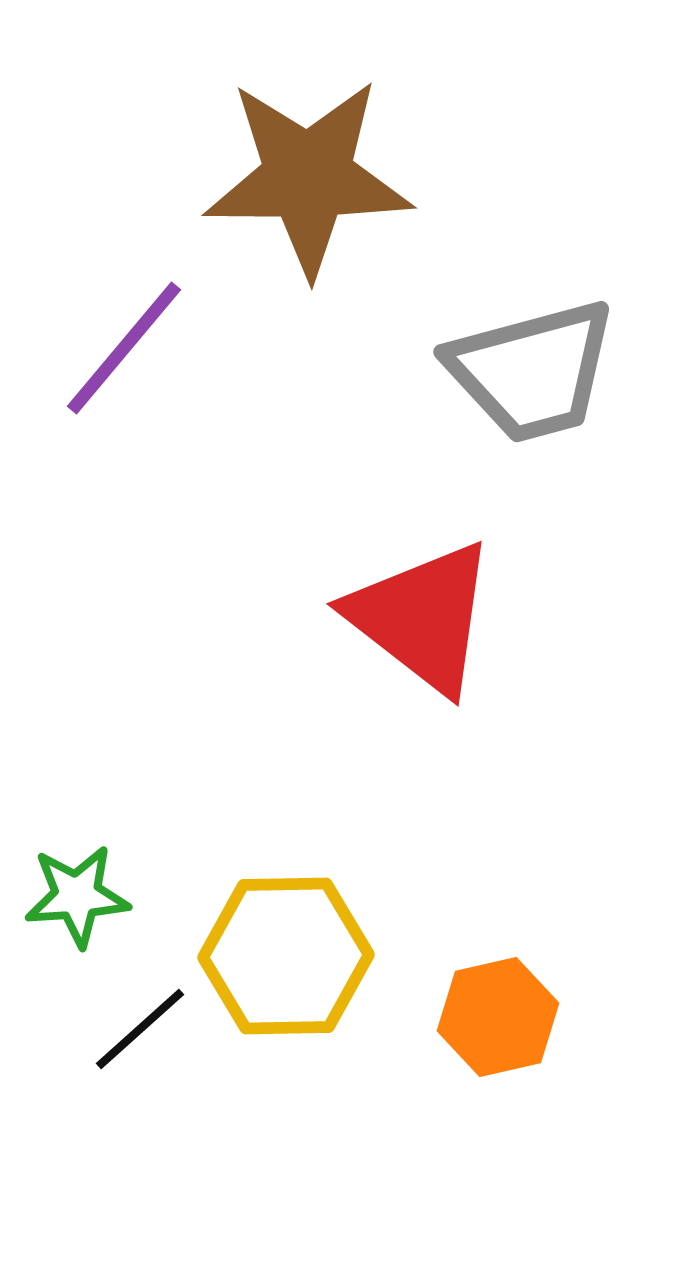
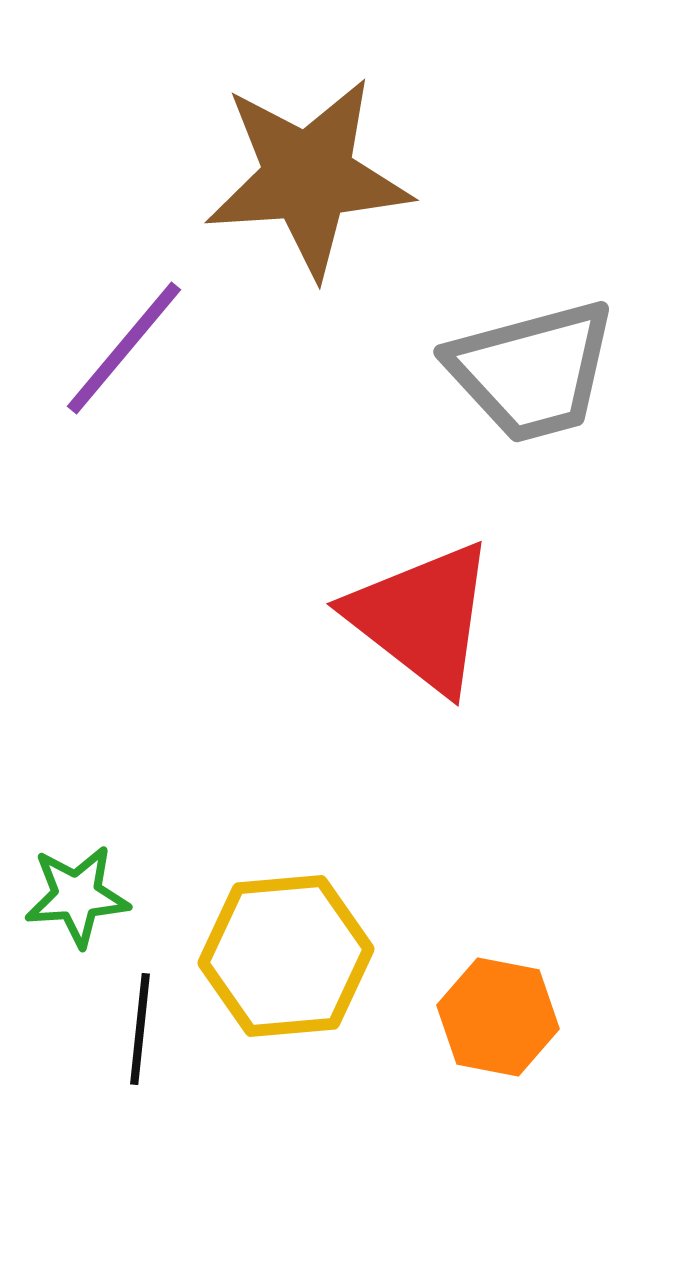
brown star: rotated 4 degrees counterclockwise
yellow hexagon: rotated 4 degrees counterclockwise
orange hexagon: rotated 24 degrees clockwise
black line: rotated 42 degrees counterclockwise
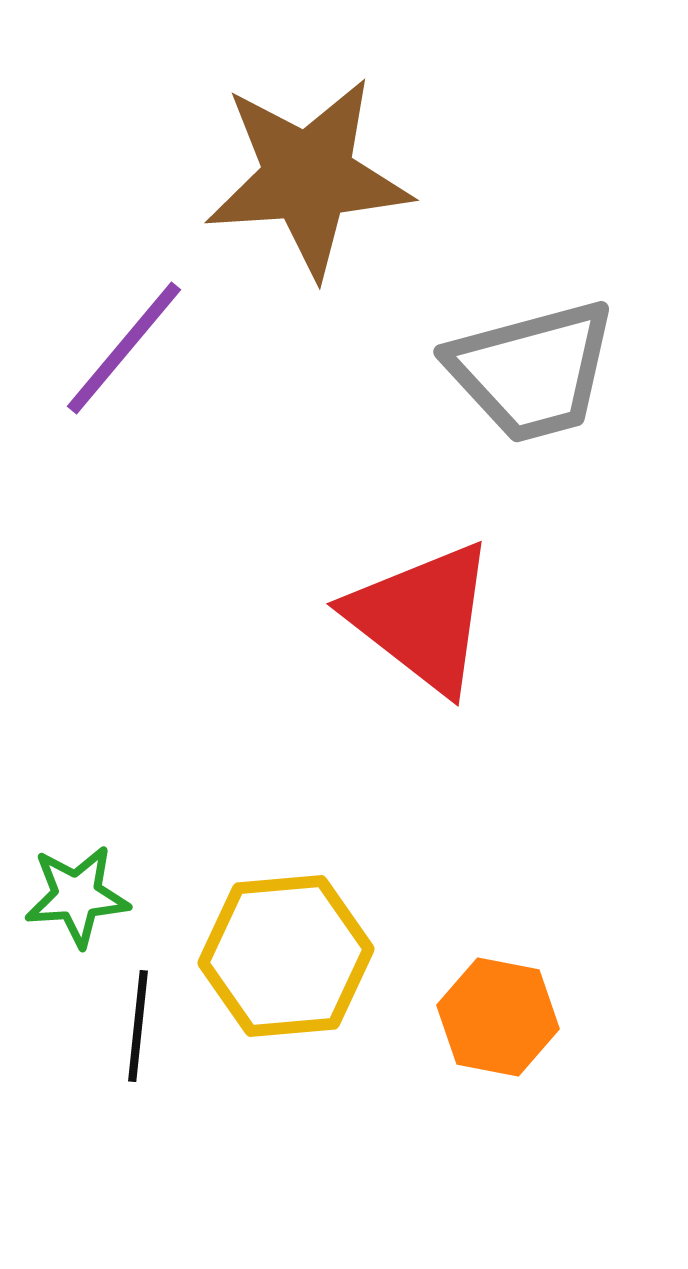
black line: moved 2 px left, 3 px up
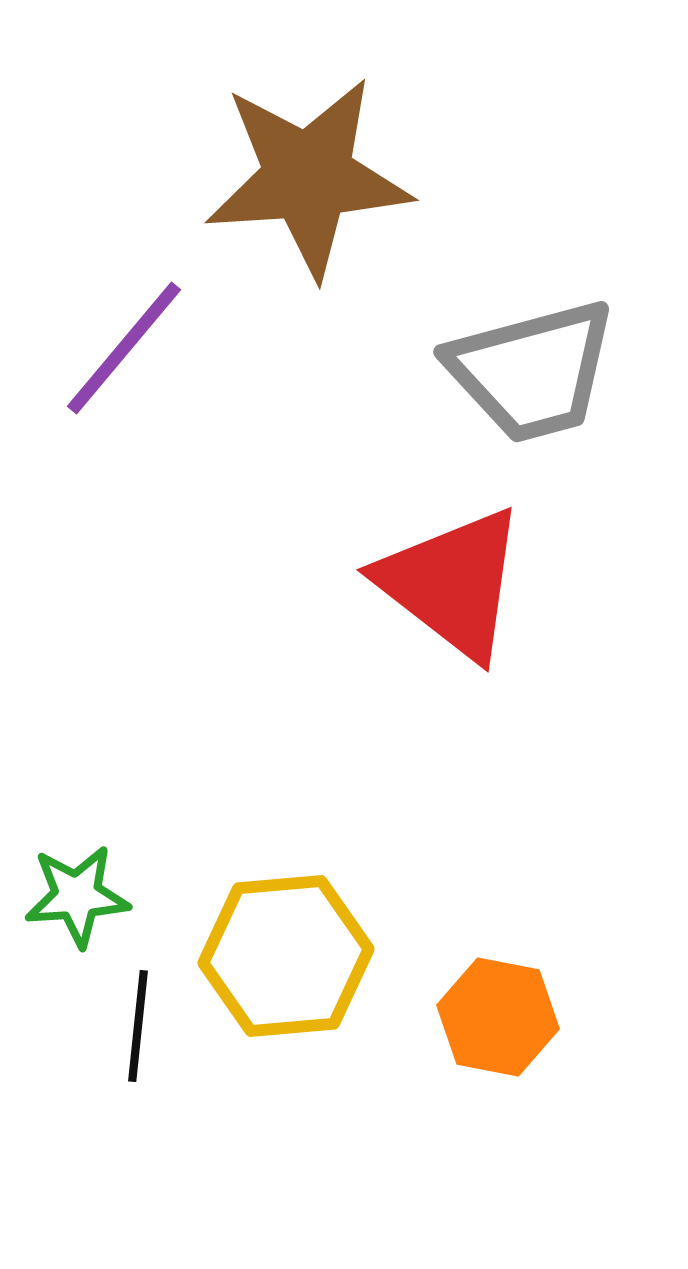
red triangle: moved 30 px right, 34 px up
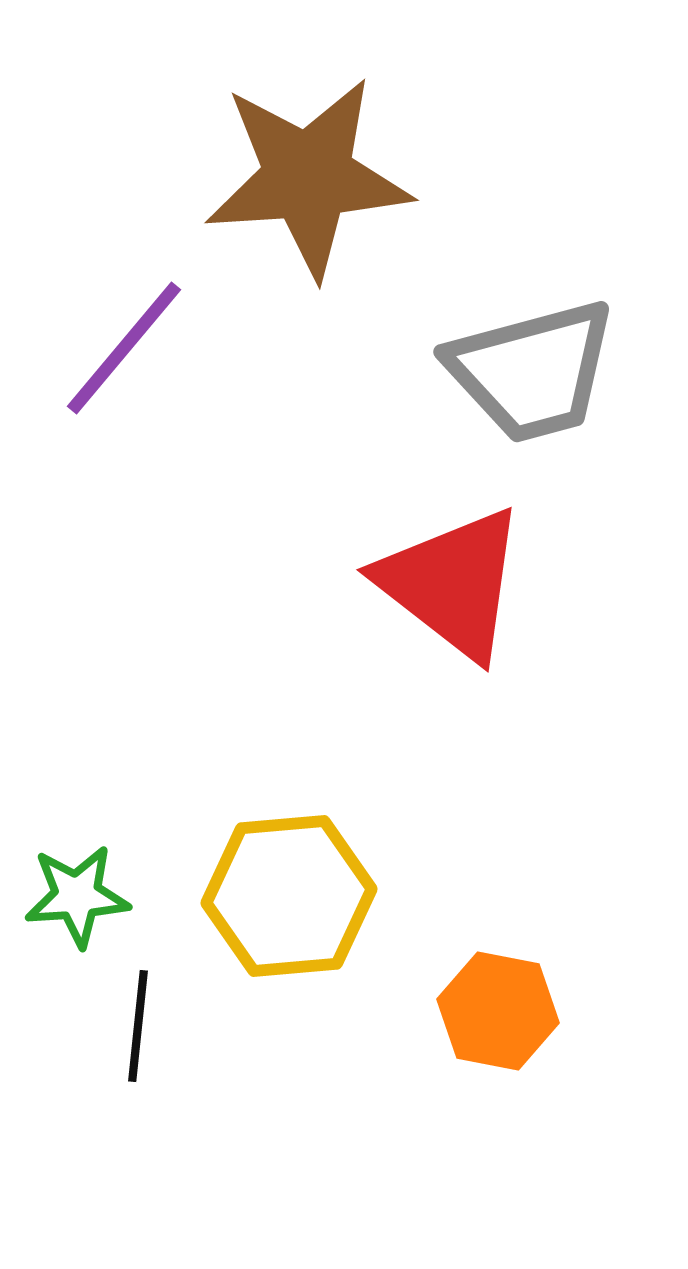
yellow hexagon: moved 3 px right, 60 px up
orange hexagon: moved 6 px up
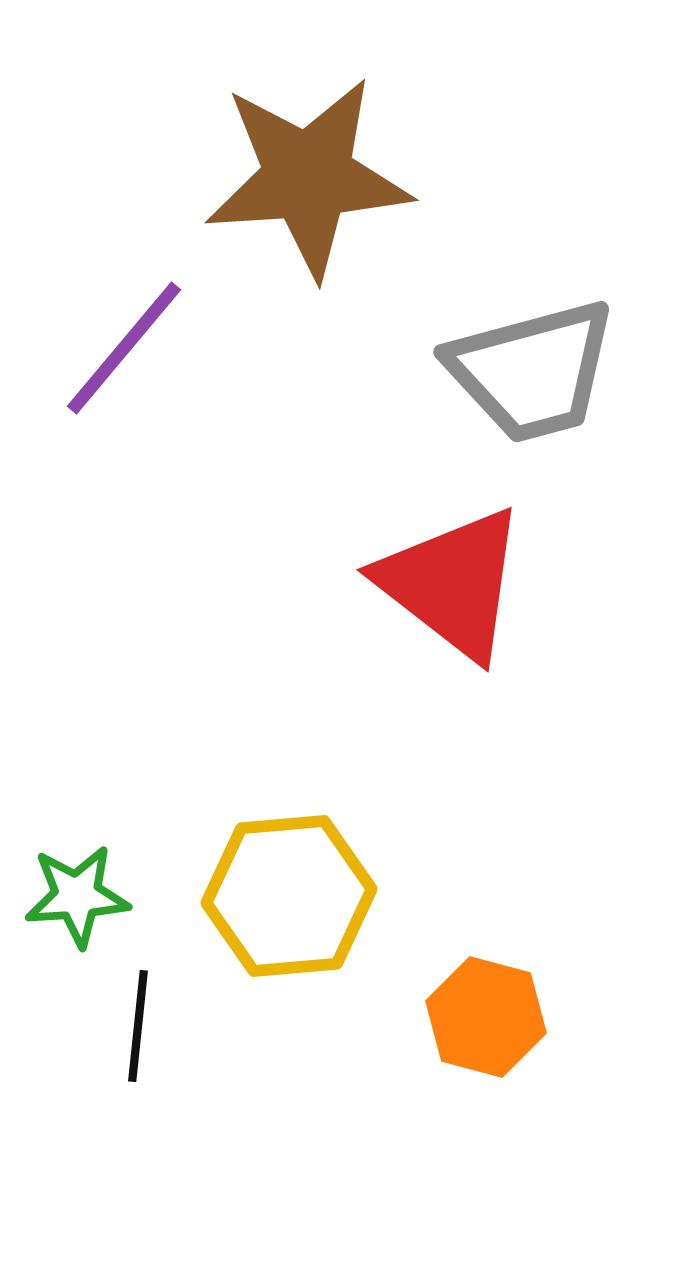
orange hexagon: moved 12 px left, 6 px down; rotated 4 degrees clockwise
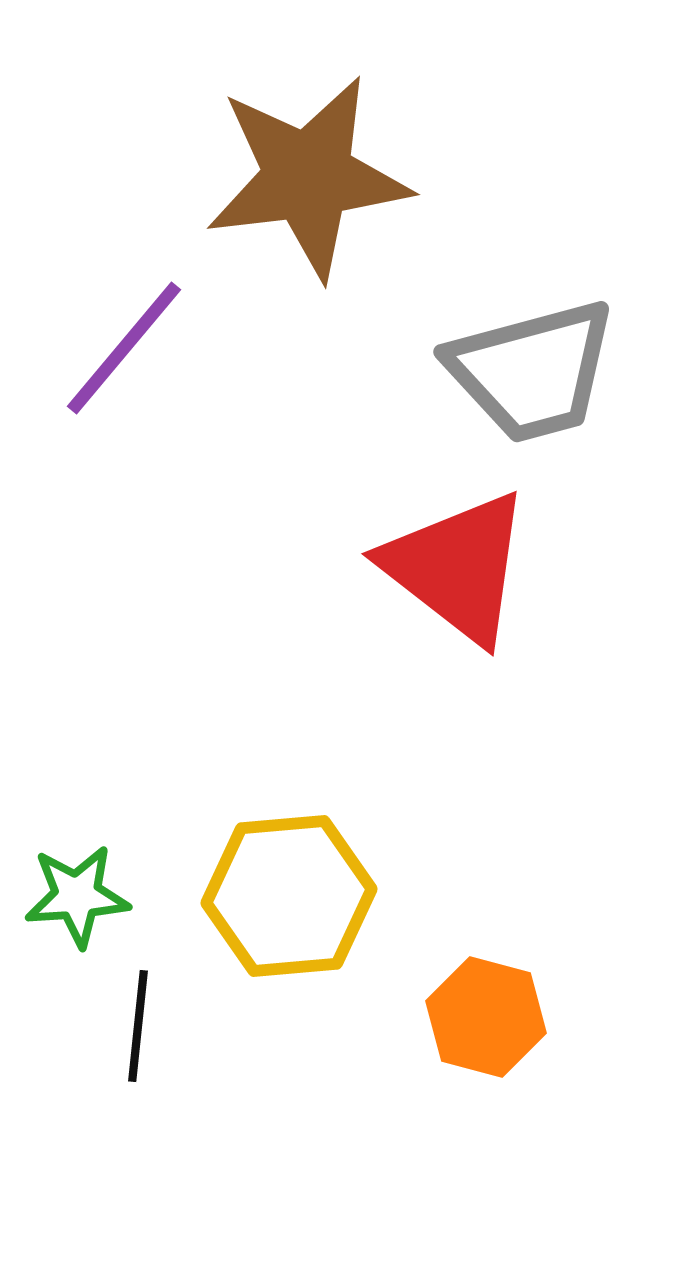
brown star: rotated 3 degrees counterclockwise
red triangle: moved 5 px right, 16 px up
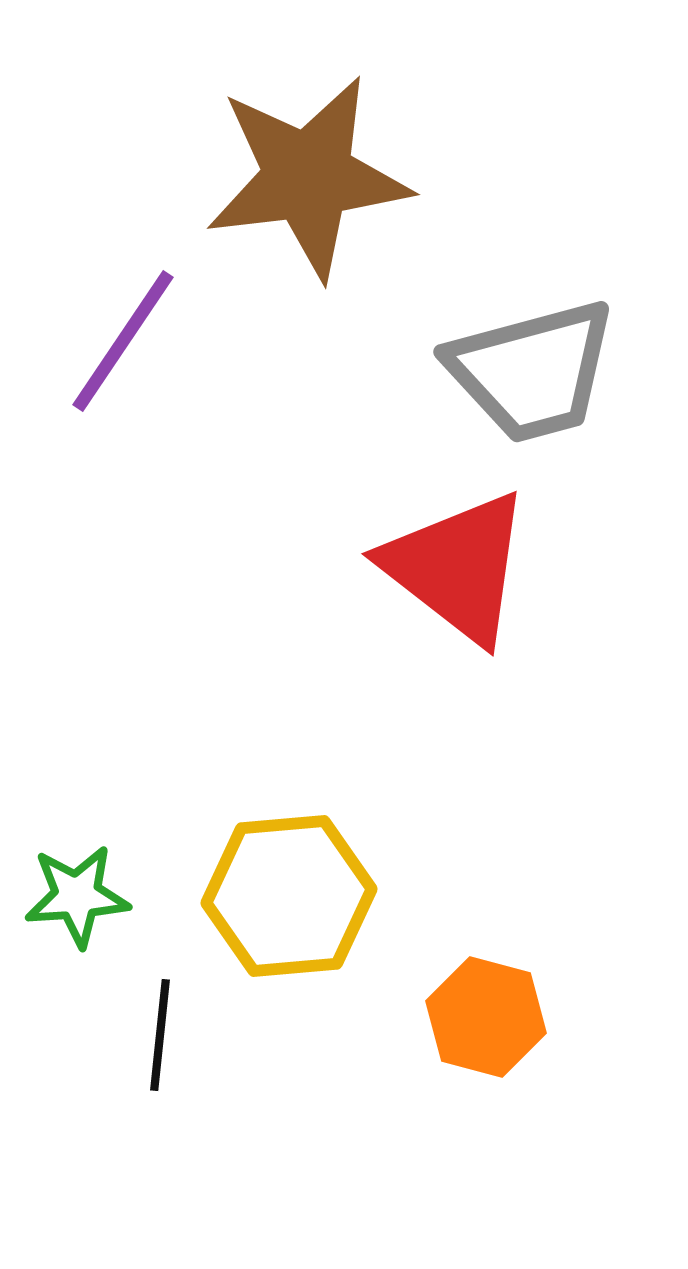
purple line: moved 1 px left, 7 px up; rotated 6 degrees counterclockwise
black line: moved 22 px right, 9 px down
